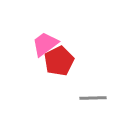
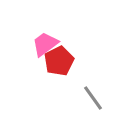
gray line: rotated 56 degrees clockwise
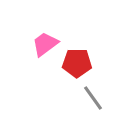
red pentagon: moved 18 px right, 2 px down; rotated 28 degrees clockwise
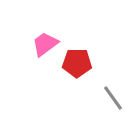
gray line: moved 20 px right
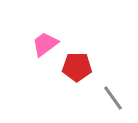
red pentagon: moved 4 px down
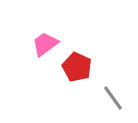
red pentagon: rotated 24 degrees clockwise
